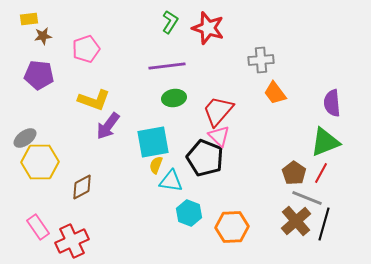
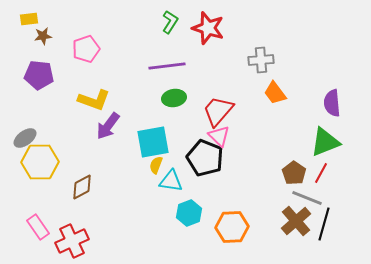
cyan hexagon: rotated 20 degrees clockwise
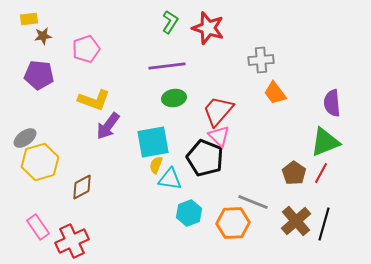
yellow hexagon: rotated 15 degrees counterclockwise
cyan triangle: moved 1 px left, 2 px up
gray line: moved 54 px left, 4 px down
orange hexagon: moved 1 px right, 4 px up
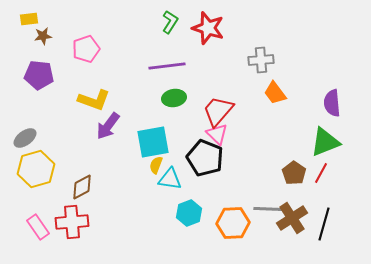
pink triangle: moved 2 px left, 2 px up
yellow hexagon: moved 4 px left, 7 px down
gray line: moved 16 px right, 7 px down; rotated 20 degrees counterclockwise
brown cross: moved 4 px left, 3 px up; rotated 8 degrees clockwise
red cross: moved 19 px up; rotated 20 degrees clockwise
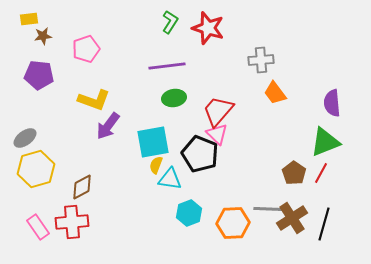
black pentagon: moved 5 px left, 4 px up
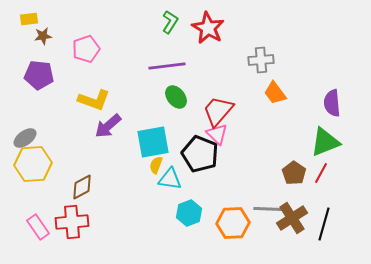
red star: rotated 12 degrees clockwise
green ellipse: moved 2 px right, 1 px up; rotated 60 degrees clockwise
purple arrow: rotated 12 degrees clockwise
yellow hexagon: moved 3 px left, 5 px up; rotated 12 degrees clockwise
